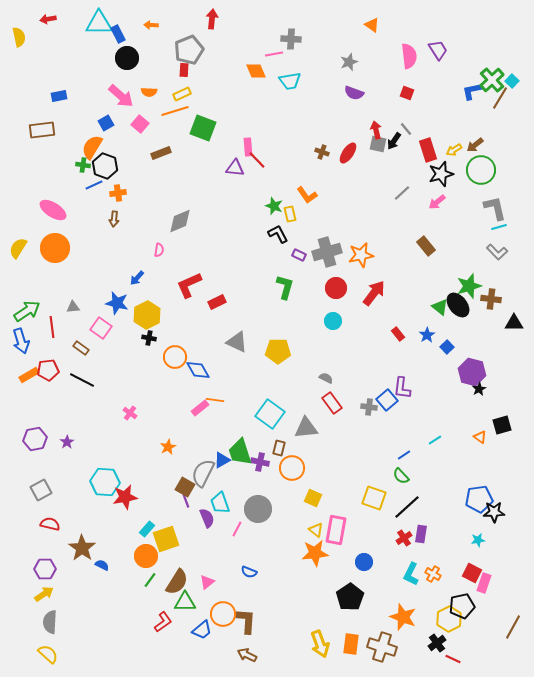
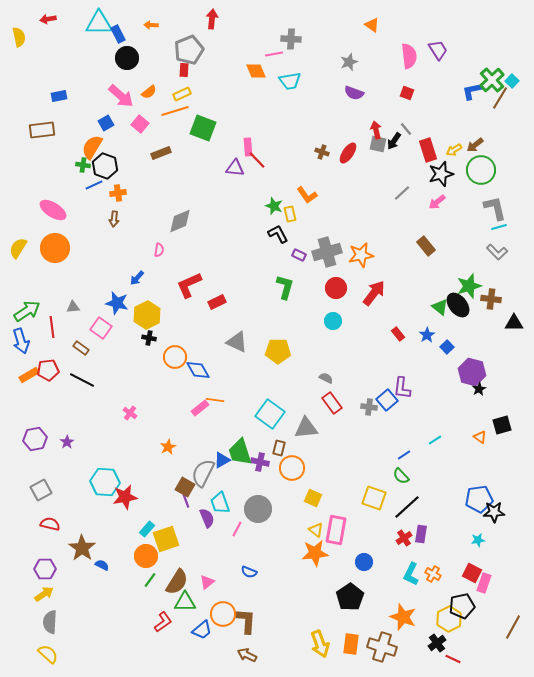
orange semicircle at (149, 92): rotated 42 degrees counterclockwise
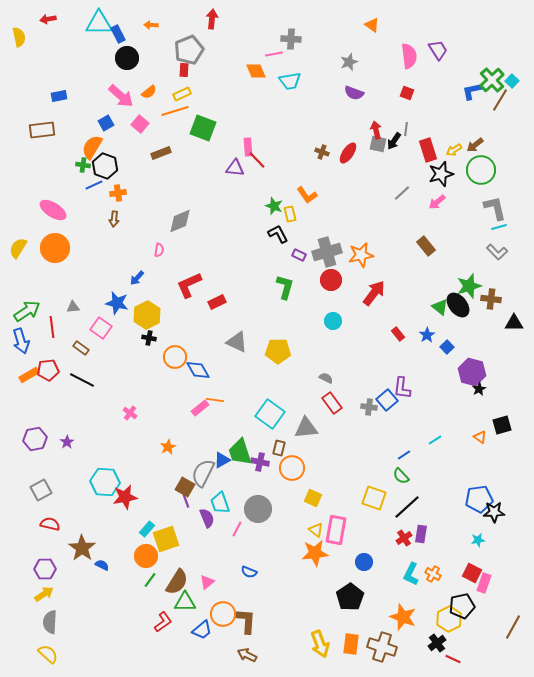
brown line at (500, 98): moved 2 px down
gray line at (406, 129): rotated 48 degrees clockwise
red circle at (336, 288): moved 5 px left, 8 px up
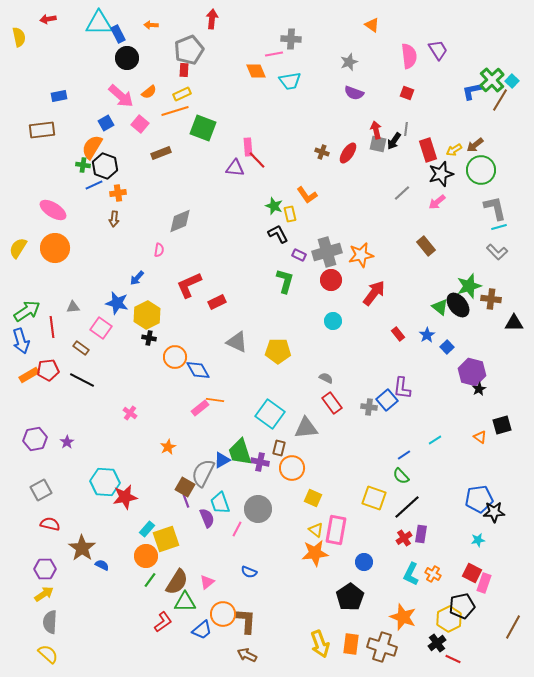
green L-shape at (285, 287): moved 6 px up
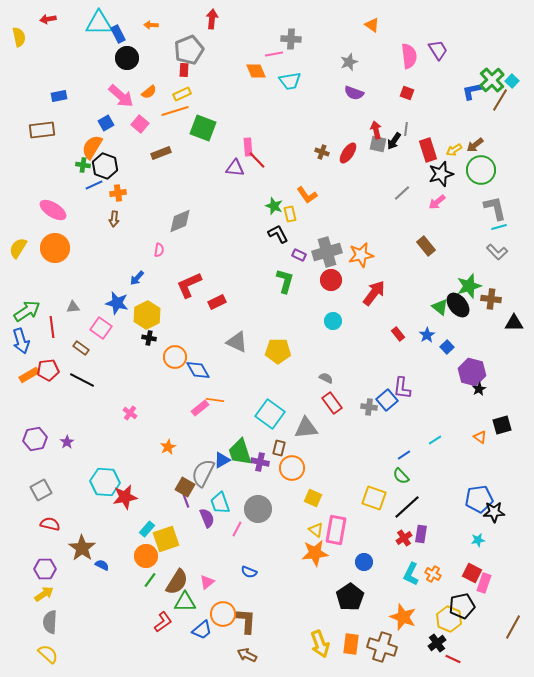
yellow hexagon at (449, 619): rotated 10 degrees counterclockwise
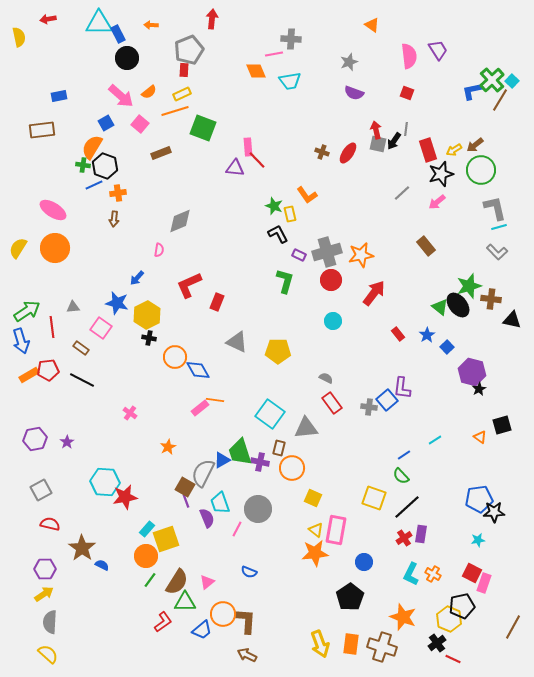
red rectangle at (217, 302): rotated 42 degrees counterclockwise
black triangle at (514, 323): moved 2 px left, 3 px up; rotated 12 degrees clockwise
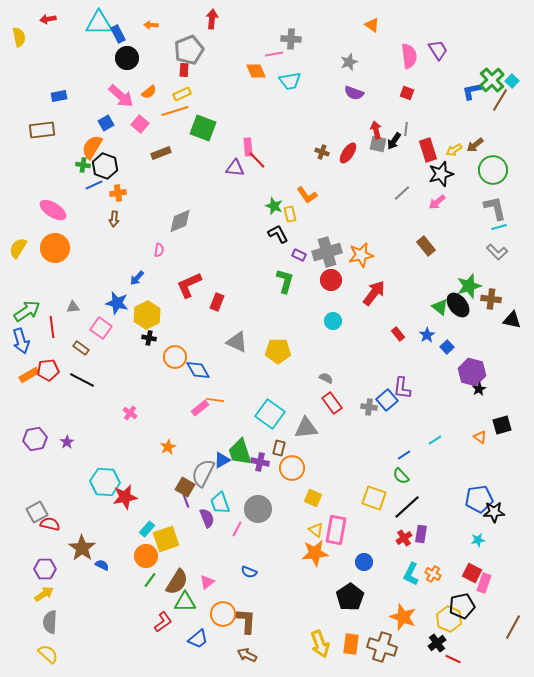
green circle at (481, 170): moved 12 px right
gray square at (41, 490): moved 4 px left, 22 px down
blue trapezoid at (202, 630): moved 4 px left, 9 px down
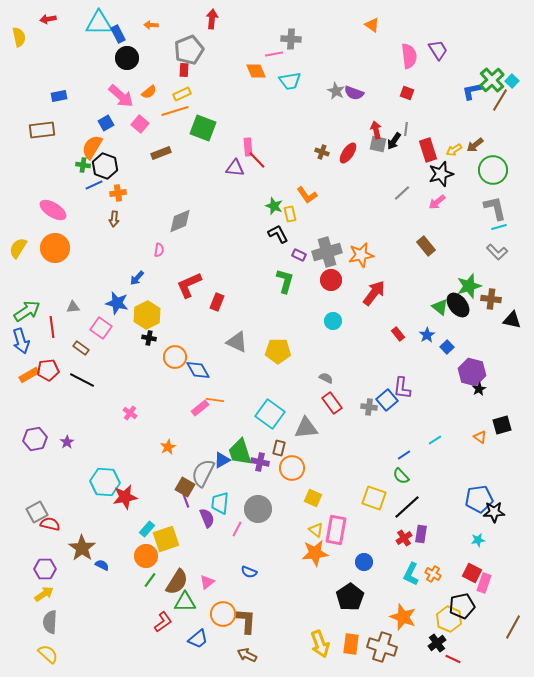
gray star at (349, 62): moved 13 px left, 29 px down; rotated 24 degrees counterclockwise
cyan trapezoid at (220, 503): rotated 25 degrees clockwise
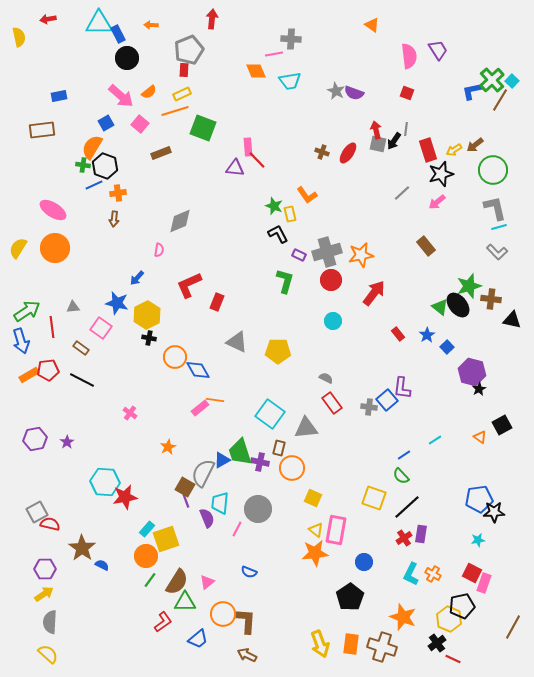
black square at (502, 425): rotated 12 degrees counterclockwise
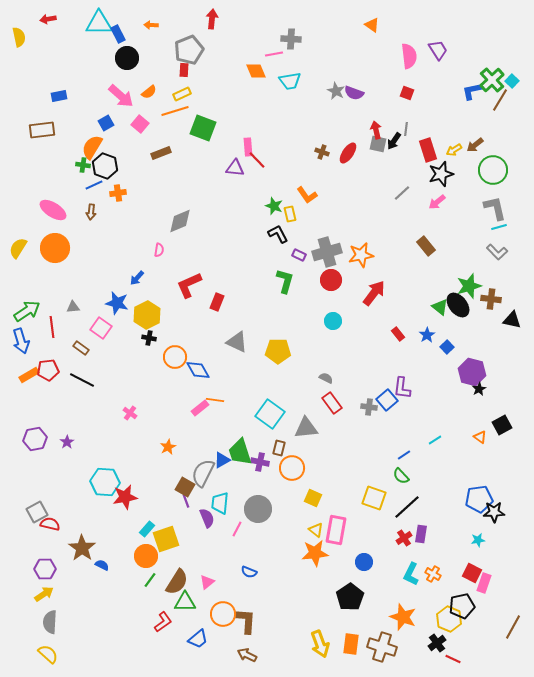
brown arrow at (114, 219): moved 23 px left, 7 px up
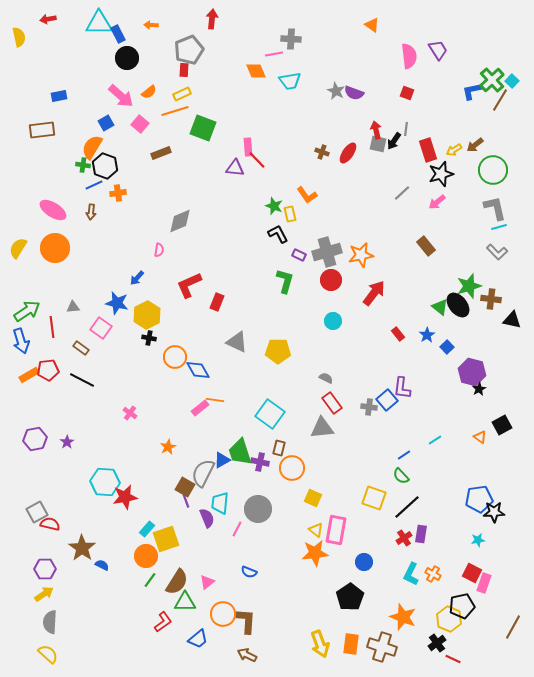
gray triangle at (306, 428): moved 16 px right
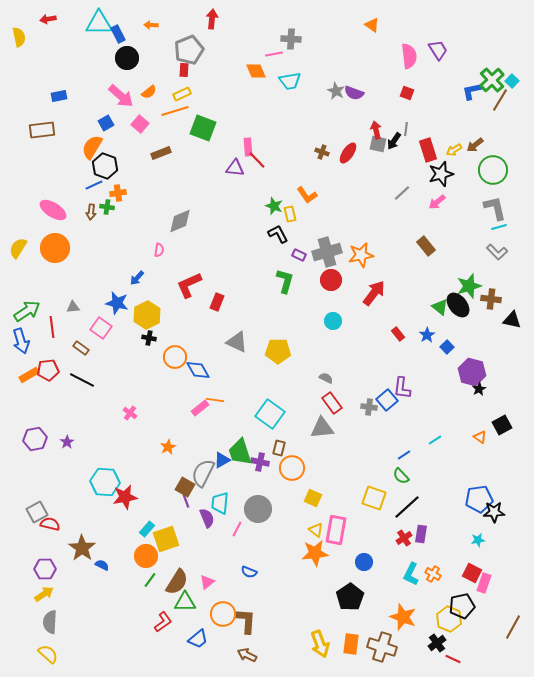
green cross at (83, 165): moved 24 px right, 42 px down
